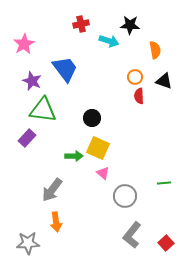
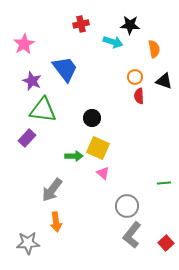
cyan arrow: moved 4 px right, 1 px down
orange semicircle: moved 1 px left, 1 px up
gray circle: moved 2 px right, 10 px down
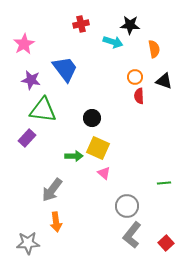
purple star: moved 1 px left, 1 px up; rotated 12 degrees counterclockwise
pink triangle: moved 1 px right
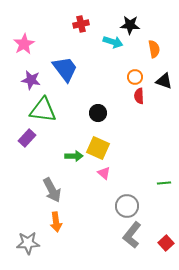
black circle: moved 6 px right, 5 px up
gray arrow: rotated 65 degrees counterclockwise
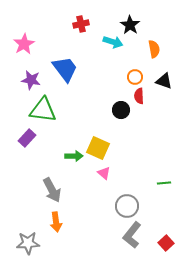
black star: rotated 30 degrees clockwise
black circle: moved 23 px right, 3 px up
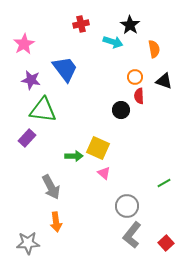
green line: rotated 24 degrees counterclockwise
gray arrow: moved 1 px left, 3 px up
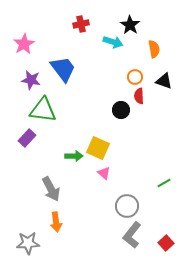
blue trapezoid: moved 2 px left
gray arrow: moved 2 px down
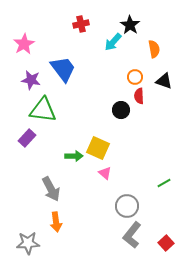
cyan arrow: rotated 114 degrees clockwise
pink triangle: moved 1 px right
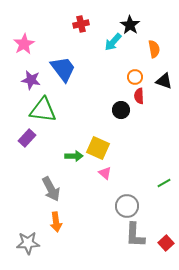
gray L-shape: moved 3 px right; rotated 36 degrees counterclockwise
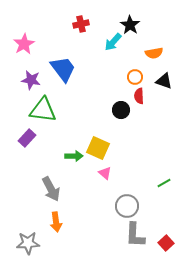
orange semicircle: moved 4 px down; rotated 90 degrees clockwise
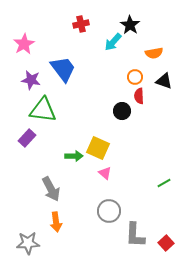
black circle: moved 1 px right, 1 px down
gray circle: moved 18 px left, 5 px down
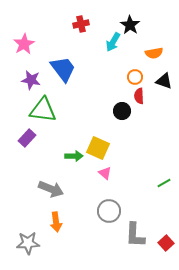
cyan arrow: rotated 12 degrees counterclockwise
gray arrow: rotated 40 degrees counterclockwise
